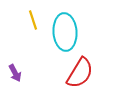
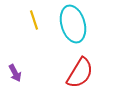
yellow line: moved 1 px right
cyan ellipse: moved 8 px right, 8 px up; rotated 12 degrees counterclockwise
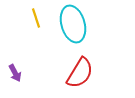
yellow line: moved 2 px right, 2 px up
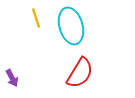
cyan ellipse: moved 2 px left, 2 px down
purple arrow: moved 3 px left, 5 px down
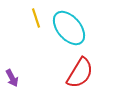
cyan ellipse: moved 2 px left, 2 px down; rotated 24 degrees counterclockwise
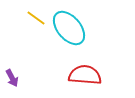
yellow line: rotated 36 degrees counterclockwise
red semicircle: moved 5 px right, 2 px down; rotated 116 degrees counterclockwise
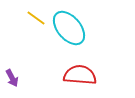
red semicircle: moved 5 px left
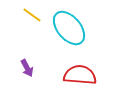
yellow line: moved 4 px left, 3 px up
purple arrow: moved 15 px right, 10 px up
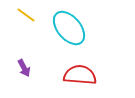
yellow line: moved 6 px left
purple arrow: moved 3 px left
